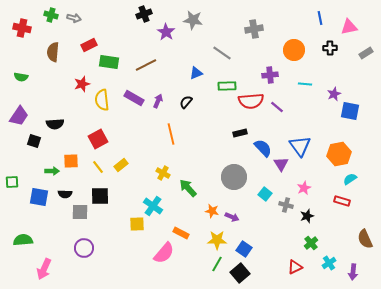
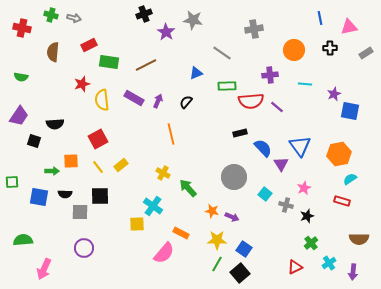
brown semicircle at (365, 239): moved 6 px left; rotated 66 degrees counterclockwise
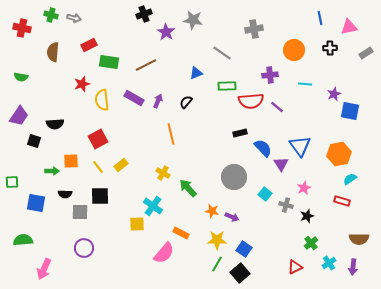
blue square at (39, 197): moved 3 px left, 6 px down
purple arrow at (353, 272): moved 5 px up
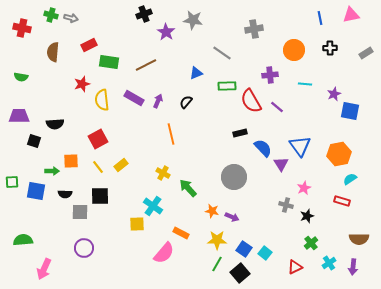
gray arrow at (74, 18): moved 3 px left
pink triangle at (349, 27): moved 2 px right, 12 px up
red semicircle at (251, 101): rotated 65 degrees clockwise
purple trapezoid at (19, 116): rotated 125 degrees counterclockwise
cyan square at (265, 194): moved 59 px down
blue square at (36, 203): moved 12 px up
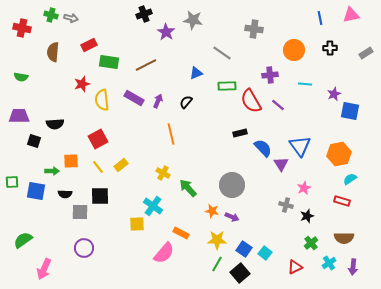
gray cross at (254, 29): rotated 18 degrees clockwise
purple line at (277, 107): moved 1 px right, 2 px up
gray circle at (234, 177): moved 2 px left, 8 px down
brown semicircle at (359, 239): moved 15 px left, 1 px up
green semicircle at (23, 240): rotated 30 degrees counterclockwise
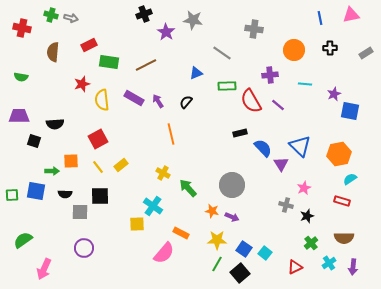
purple arrow at (158, 101): rotated 56 degrees counterclockwise
blue triangle at (300, 146): rotated 10 degrees counterclockwise
green square at (12, 182): moved 13 px down
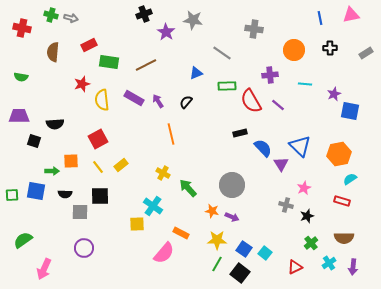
black square at (240, 273): rotated 12 degrees counterclockwise
